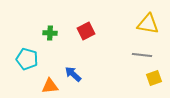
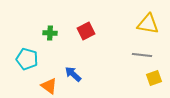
orange triangle: moved 1 px left; rotated 42 degrees clockwise
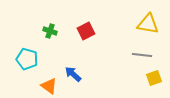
green cross: moved 2 px up; rotated 16 degrees clockwise
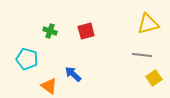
yellow triangle: rotated 25 degrees counterclockwise
red square: rotated 12 degrees clockwise
yellow square: rotated 14 degrees counterclockwise
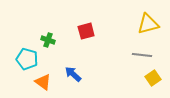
green cross: moved 2 px left, 9 px down
yellow square: moved 1 px left
orange triangle: moved 6 px left, 4 px up
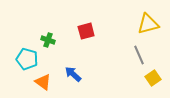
gray line: moved 3 px left; rotated 60 degrees clockwise
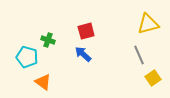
cyan pentagon: moved 2 px up
blue arrow: moved 10 px right, 20 px up
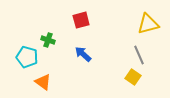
red square: moved 5 px left, 11 px up
yellow square: moved 20 px left, 1 px up; rotated 21 degrees counterclockwise
